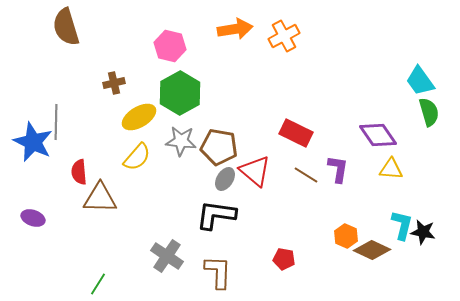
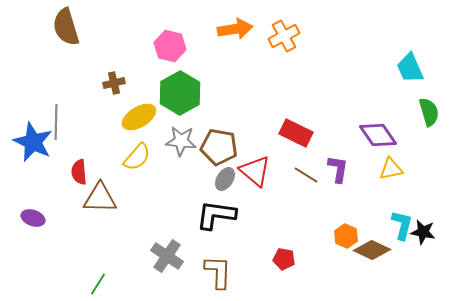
cyan trapezoid: moved 10 px left, 13 px up; rotated 12 degrees clockwise
yellow triangle: rotated 15 degrees counterclockwise
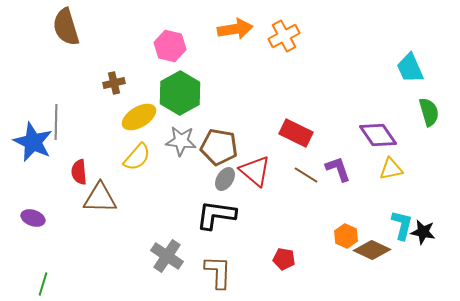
purple L-shape: rotated 28 degrees counterclockwise
green line: moved 55 px left; rotated 15 degrees counterclockwise
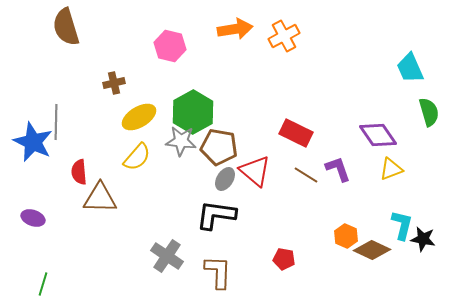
green hexagon: moved 13 px right, 19 px down
yellow triangle: rotated 10 degrees counterclockwise
black star: moved 7 px down
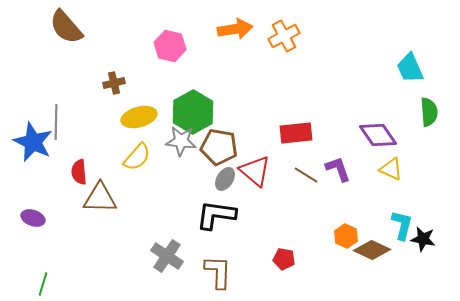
brown semicircle: rotated 24 degrees counterclockwise
green semicircle: rotated 12 degrees clockwise
yellow ellipse: rotated 16 degrees clockwise
red rectangle: rotated 32 degrees counterclockwise
yellow triangle: rotated 45 degrees clockwise
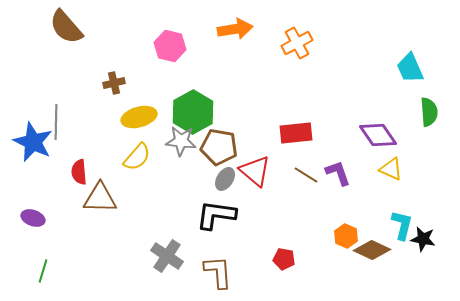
orange cross: moved 13 px right, 7 px down
purple L-shape: moved 4 px down
brown L-shape: rotated 6 degrees counterclockwise
green line: moved 13 px up
